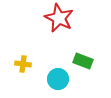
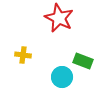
yellow cross: moved 9 px up
cyan circle: moved 4 px right, 2 px up
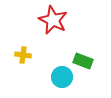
red star: moved 6 px left, 2 px down
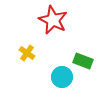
yellow cross: moved 4 px right, 2 px up; rotated 28 degrees clockwise
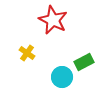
green rectangle: moved 1 px right, 1 px down; rotated 48 degrees counterclockwise
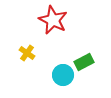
cyan circle: moved 1 px right, 2 px up
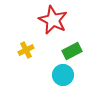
yellow cross: moved 1 px left, 3 px up; rotated 28 degrees clockwise
green rectangle: moved 12 px left, 11 px up
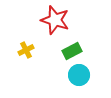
red star: moved 2 px right; rotated 8 degrees counterclockwise
cyan circle: moved 16 px right
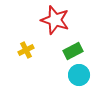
green rectangle: moved 1 px right
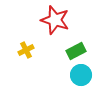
green rectangle: moved 3 px right
cyan circle: moved 2 px right
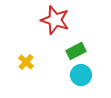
yellow cross: moved 12 px down; rotated 21 degrees counterclockwise
